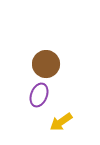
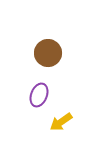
brown circle: moved 2 px right, 11 px up
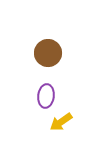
purple ellipse: moved 7 px right, 1 px down; rotated 15 degrees counterclockwise
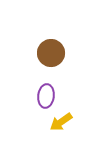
brown circle: moved 3 px right
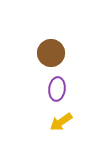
purple ellipse: moved 11 px right, 7 px up
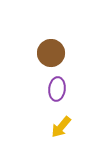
yellow arrow: moved 5 px down; rotated 15 degrees counterclockwise
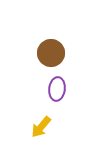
yellow arrow: moved 20 px left
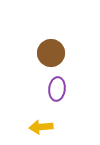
yellow arrow: rotated 45 degrees clockwise
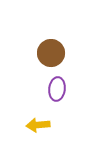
yellow arrow: moved 3 px left, 2 px up
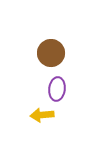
yellow arrow: moved 4 px right, 10 px up
